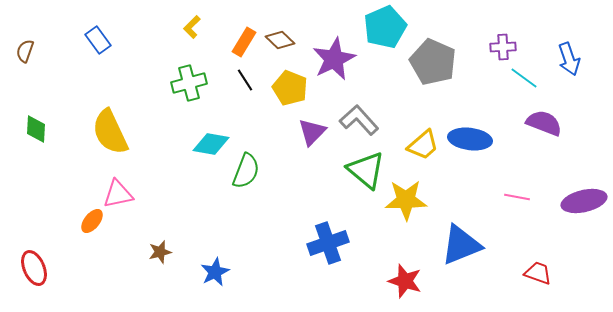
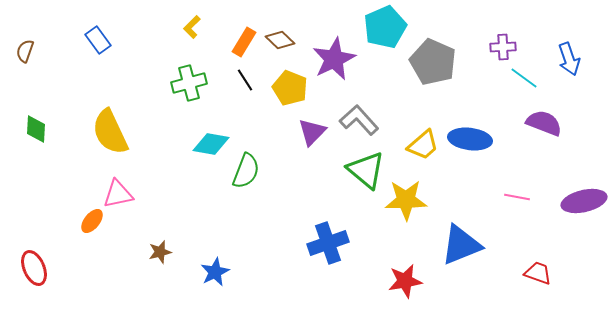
red star: rotated 28 degrees counterclockwise
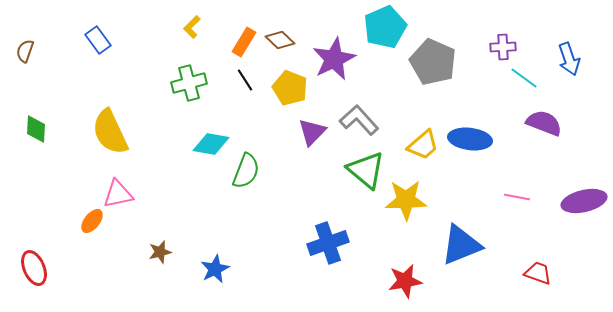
blue star: moved 3 px up
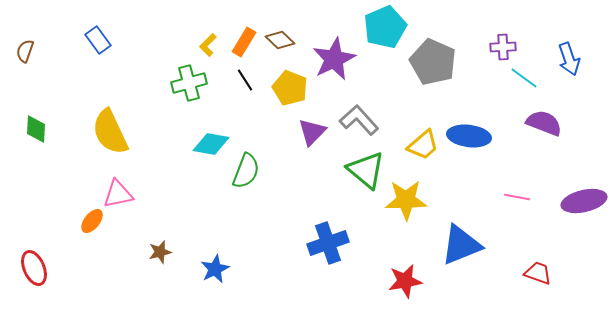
yellow L-shape: moved 16 px right, 18 px down
blue ellipse: moved 1 px left, 3 px up
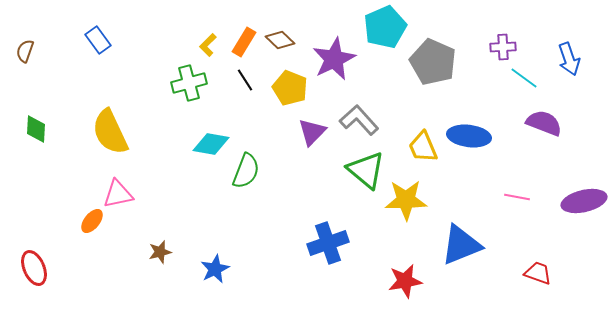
yellow trapezoid: moved 2 px down; rotated 108 degrees clockwise
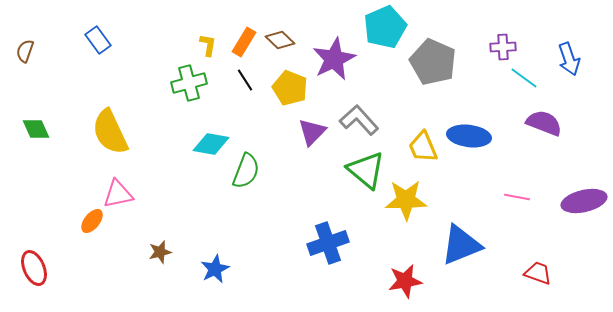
yellow L-shape: rotated 145 degrees clockwise
green diamond: rotated 28 degrees counterclockwise
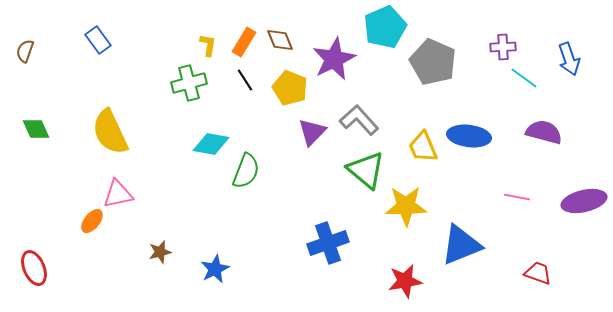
brown diamond: rotated 24 degrees clockwise
purple semicircle: moved 9 px down; rotated 6 degrees counterclockwise
yellow star: moved 6 px down
